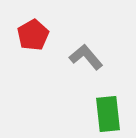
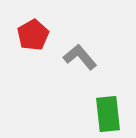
gray L-shape: moved 6 px left
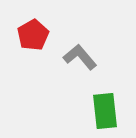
green rectangle: moved 3 px left, 3 px up
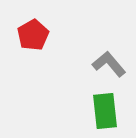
gray L-shape: moved 29 px right, 7 px down
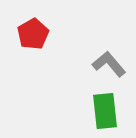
red pentagon: moved 1 px up
